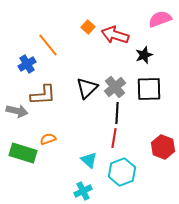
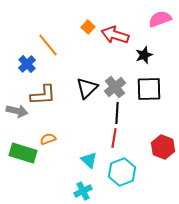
blue cross: rotated 12 degrees counterclockwise
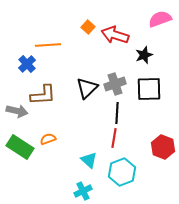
orange line: rotated 55 degrees counterclockwise
gray cross: moved 3 px up; rotated 20 degrees clockwise
green rectangle: moved 3 px left, 6 px up; rotated 16 degrees clockwise
